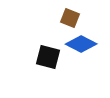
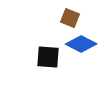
black square: rotated 10 degrees counterclockwise
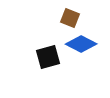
black square: rotated 20 degrees counterclockwise
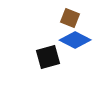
blue diamond: moved 6 px left, 4 px up
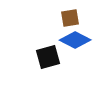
brown square: rotated 30 degrees counterclockwise
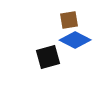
brown square: moved 1 px left, 2 px down
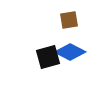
blue diamond: moved 5 px left, 12 px down
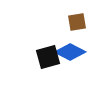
brown square: moved 8 px right, 2 px down
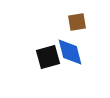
blue diamond: rotated 48 degrees clockwise
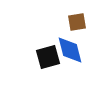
blue diamond: moved 2 px up
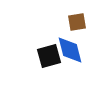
black square: moved 1 px right, 1 px up
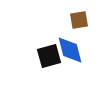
brown square: moved 2 px right, 2 px up
